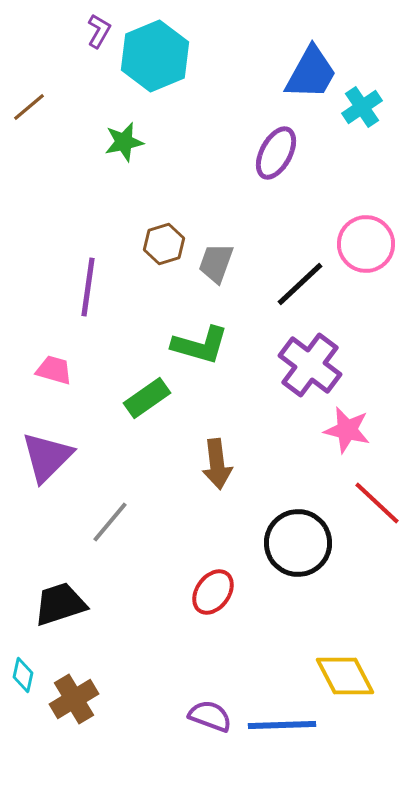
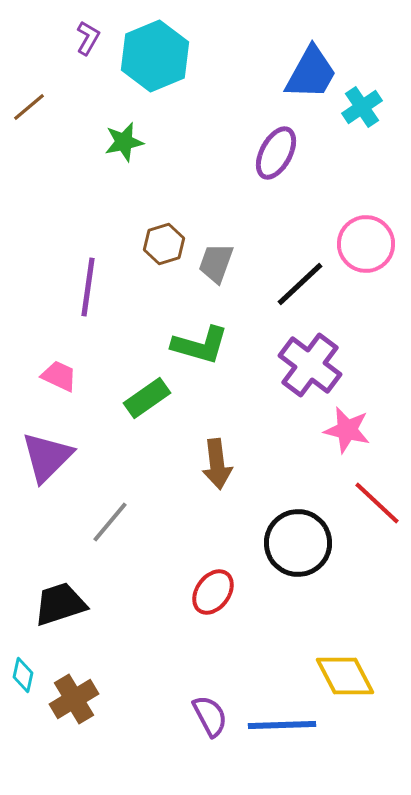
purple L-shape: moved 11 px left, 7 px down
pink trapezoid: moved 5 px right, 6 px down; rotated 9 degrees clockwise
purple semicircle: rotated 42 degrees clockwise
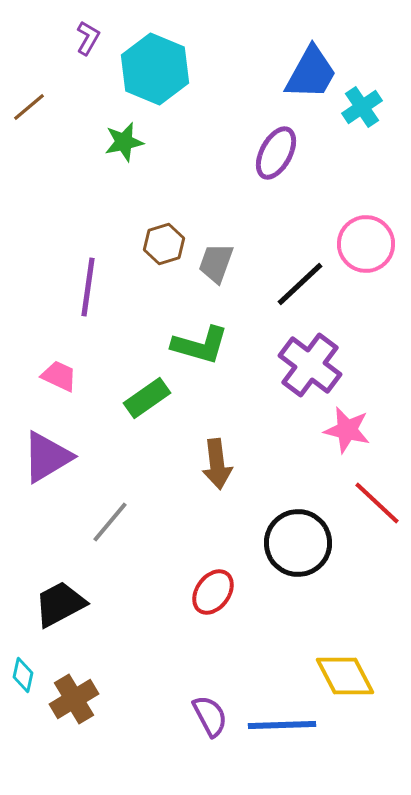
cyan hexagon: moved 13 px down; rotated 14 degrees counterclockwise
purple triangle: rotated 14 degrees clockwise
black trapezoid: rotated 10 degrees counterclockwise
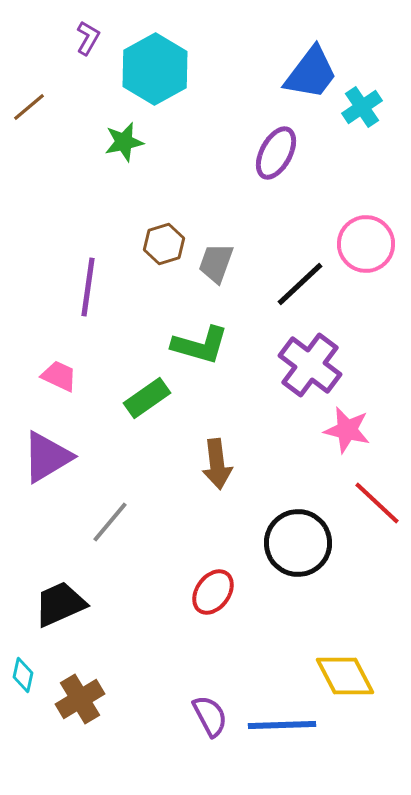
cyan hexagon: rotated 8 degrees clockwise
blue trapezoid: rotated 8 degrees clockwise
black trapezoid: rotated 4 degrees clockwise
brown cross: moved 6 px right
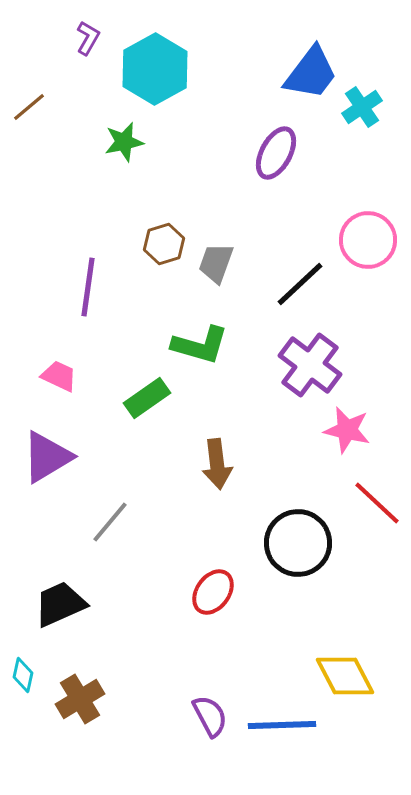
pink circle: moved 2 px right, 4 px up
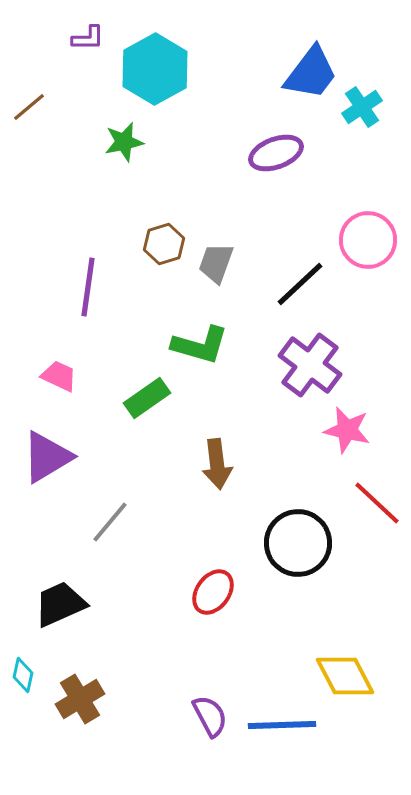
purple L-shape: rotated 60 degrees clockwise
purple ellipse: rotated 42 degrees clockwise
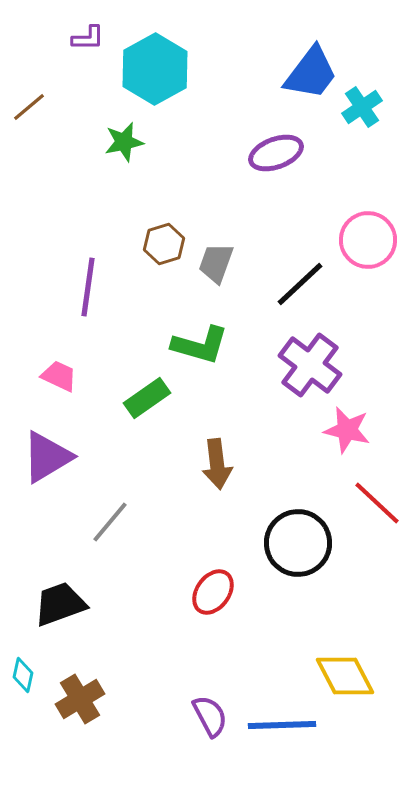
black trapezoid: rotated 4 degrees clockwise
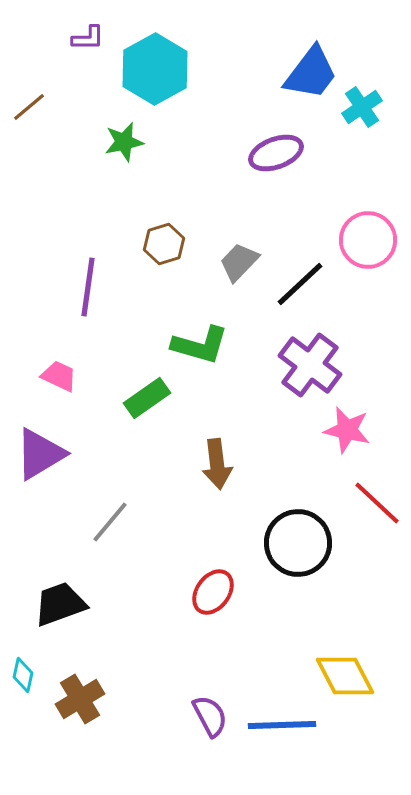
gray trapezoid: moved 23 px right, 1 px up; rotated 24 degrees clockwise
purple triangle: moved 7 px left, 3 px up
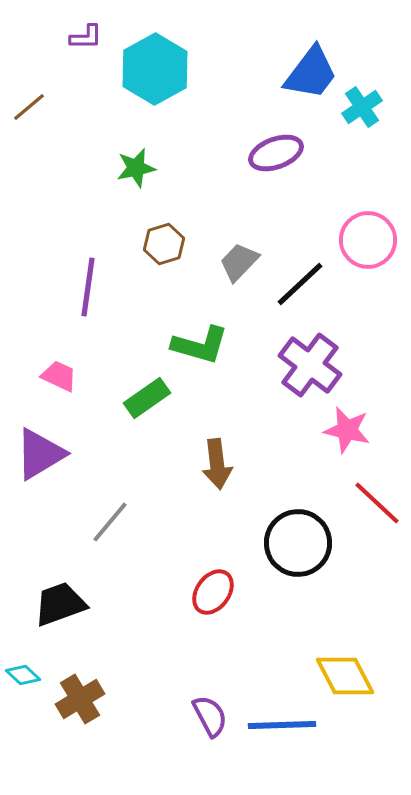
purple L-shape: moved 2 px left, 1 px up
green star: moved 12 px right, 26 px down
cyan diamond: rotated 60 degrees counterclockwise
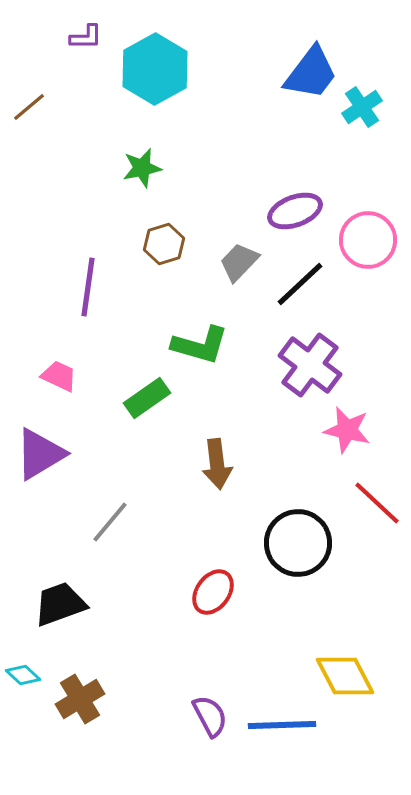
purple ellipse: moved 19 px right, 58 px down
green star: moved 6 px right
